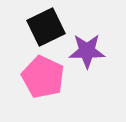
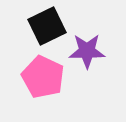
black square: moved 1 px right, 1 px up
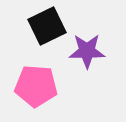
pink pentagon: moved 7 px left, 9 px down; rotated 21 degrees counterclockwise
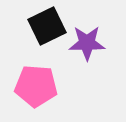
purple star: moved 8 px up
